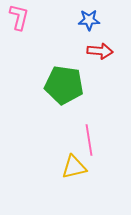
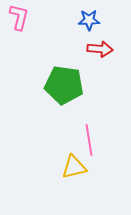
red arrow: moved 2 px up
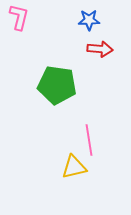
green pentagon: moved 7 px left
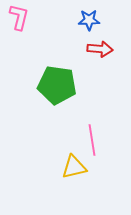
pink line: moved 3 px right
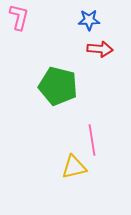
green pentagon: moved 1 px right, 1 px down; rotated 6 degrees clockwise
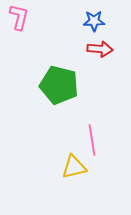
blue star: moved 5 px right, 1 px down
green pentagon: moved 1 px right, 1 px up
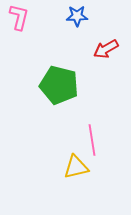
blue star: moved 17 px left, 5 px up
red arrow: moved 6 px right; rotated 145 degrees clockwise
yellow triangle: moved 2 px right
